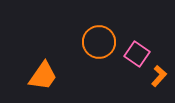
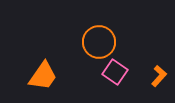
pink square: moved 22 px left, 18 px down
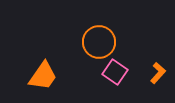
orange L-shape: moved 1 px left, 3 px up
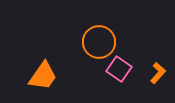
pink square: moved 4 px right, 3 px up
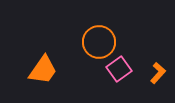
pink square: rotated 20 degrees clockwise
orange trapezoid: moved 6 px up
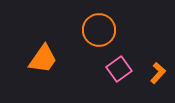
orange circle: moved 12 px up
orange trapezoid: moved 11 px up
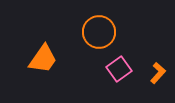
orange circle: moved 2 px down
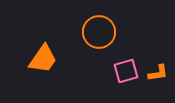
pink square: moved 7 px right, 2 px down; rotated 20 degrees clockwise
orange L-shape: rotated 40 degrees clockwise
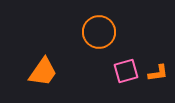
orange trapezoid: moved 13 px down
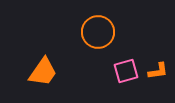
orange circle: moved 1 px left
orange L-shape: moved 2 px up
